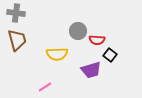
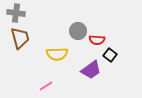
brown trapezoid: moved 3 px right, 2 px up
purple trapezoid: rotated 20 degrees counterclockwise
pink line: moved 1 px right, 1 px up
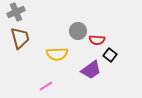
gray cross: moved 1 px up; rotated 30 degrees counterclockwise
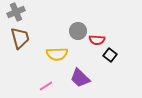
purple trapezoid: moved 11 px left, 8 px down; rotated 80 degrees clockwise
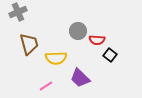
gray cross: moved 2 px right
brown trapezoid: moved 9 px right, 6 px down
yellow semicircle: moved 1 px left, 4 px down
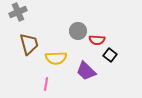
purple trapezoid: moved 6 px right, 7 px up
pink line: moved 2 px up; rotated 48 degrees counterclockwise
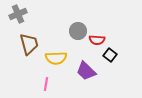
gray cross: moved 2 px down
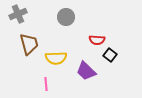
gray circle: moved 12 px left, 14 px up
pink line: rotated 16 degrees counterclockwise
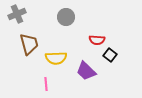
gray cross: moved 1 px left
